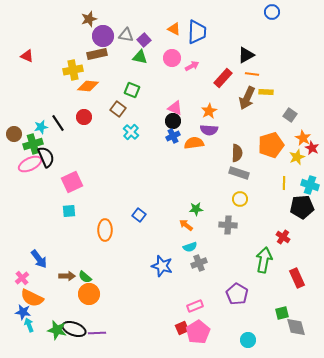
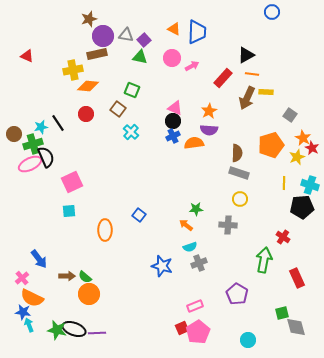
red circle at (84, 117): moved 2 px right, 3 px up
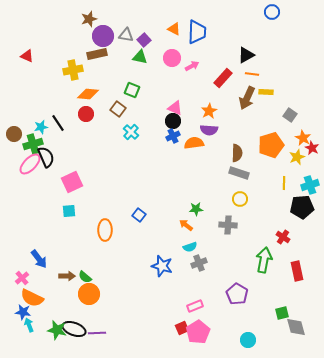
orange diamond at (88, 86): moved 8 px down
pink ellipse at (30, 164): rotated 20 degrees counterclockwise
cyan cross at (310, 185): rotated 36 degrees counterclockwise
red rectangle at (297, 278): moved 7 px up; rotated 12 degrees clockwise
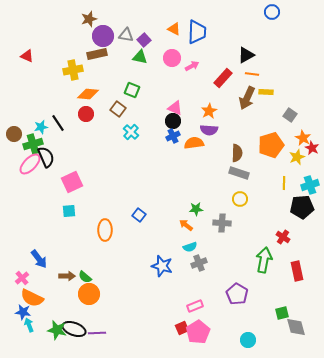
gray cross at (228, 225): moved 6 px left, 2 px up
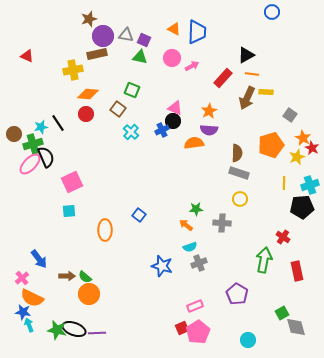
purple square at (144, 40): rotated 24 degrees counterclockwise
blue cross at (173, 136): moved 11 px left, 6 px up
green square at (282, 313): rotated 16 degrees counterclockwise
